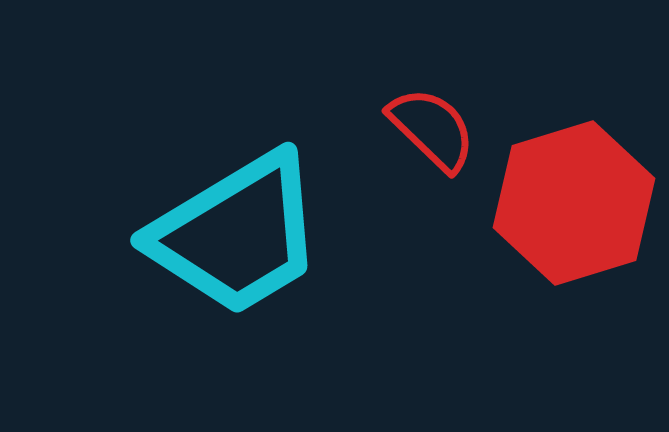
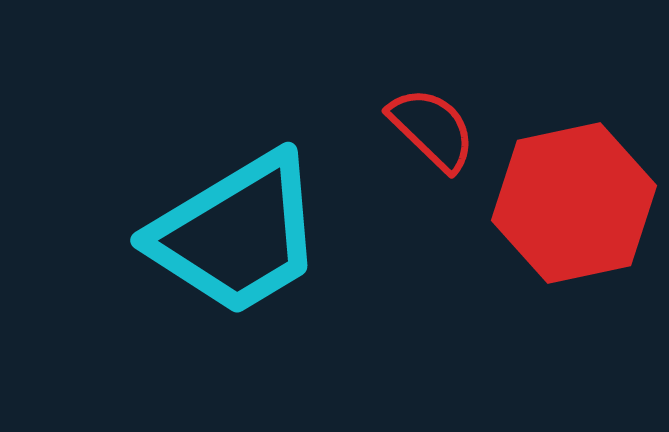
red hexagon: rotated 5 degrees clockwise
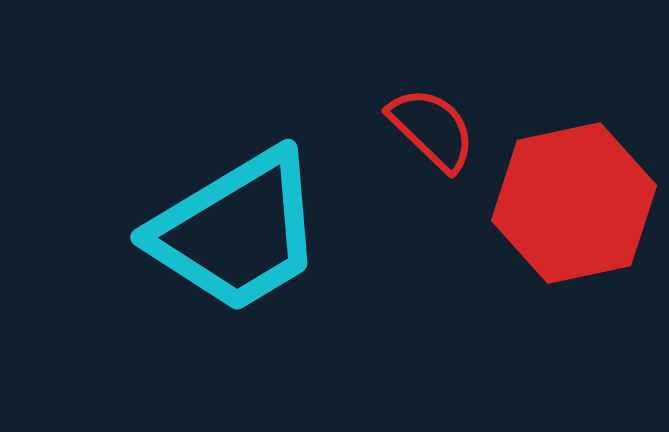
cyan trapezoid: moved 3 px up
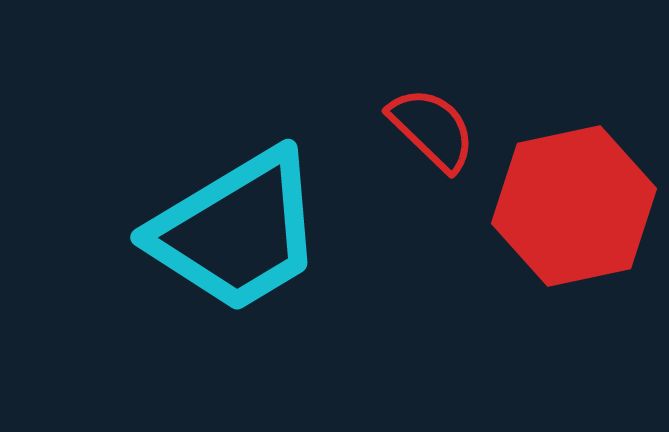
red hexagon: moved 3 px down
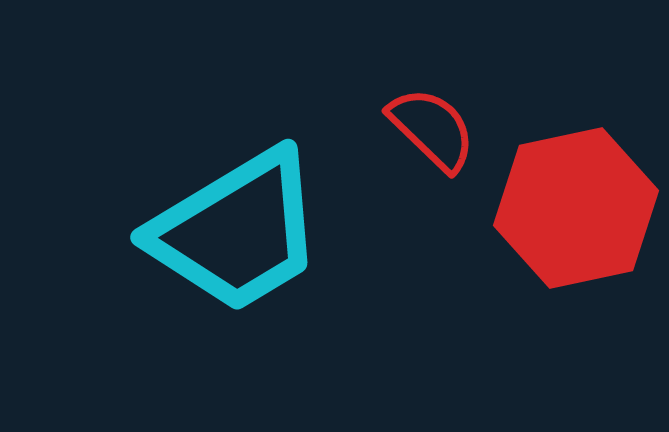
red hexagon: moved 2 px right, 2 px down
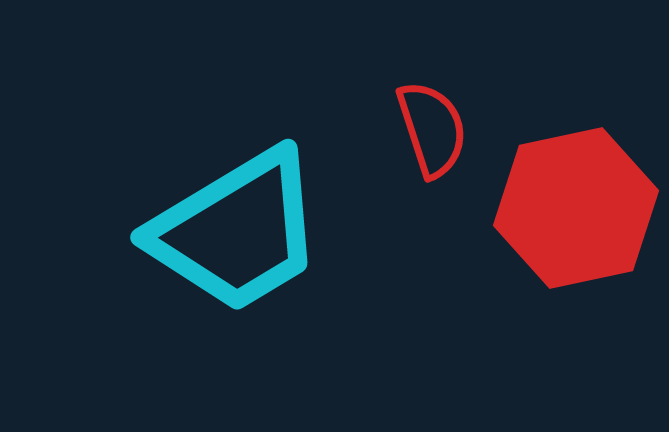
red semicircle: rotated 28 degrees clockwise
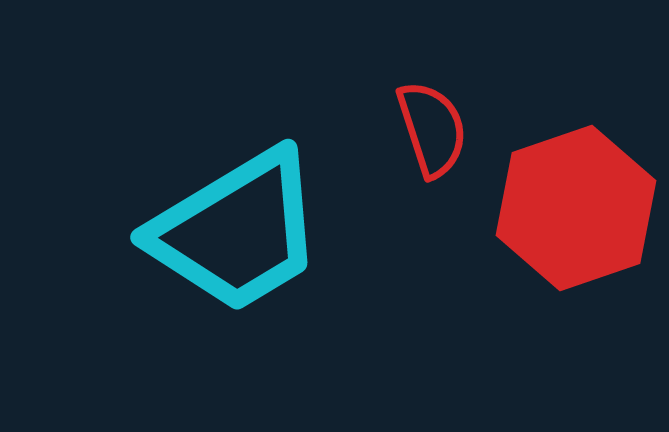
red hexagon: rotated 7 degrees counterclockwise
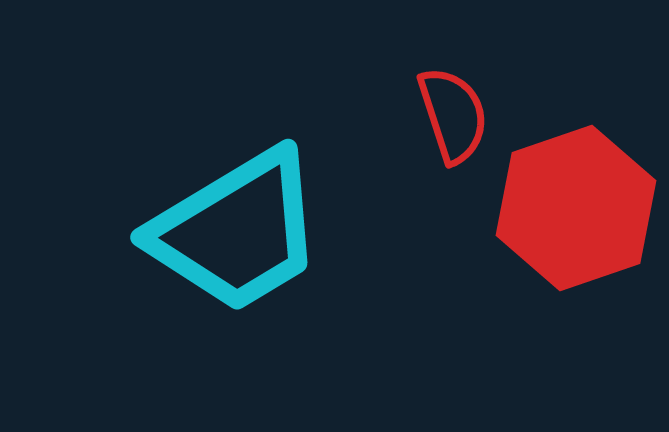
red semicircle: moved 21 px right, 14 px up
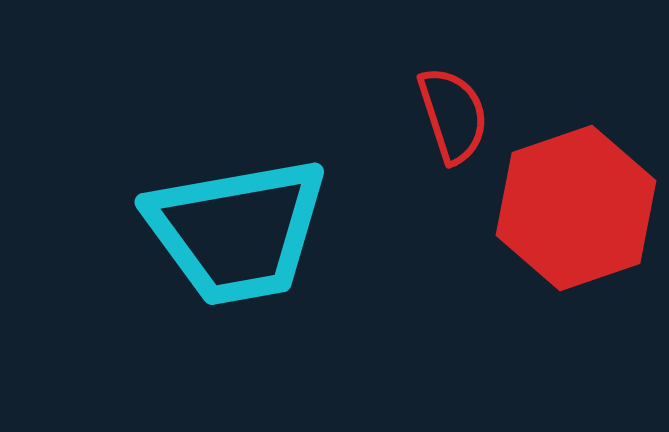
cyan trapezoid: rotated 21 degrees clockwise
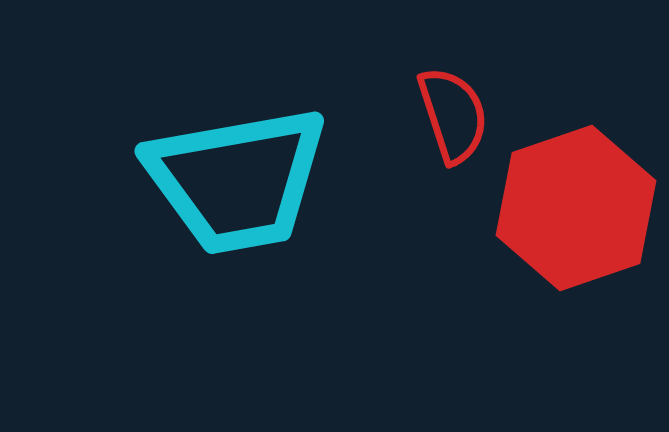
cyan trapezoid: moved 51 px up
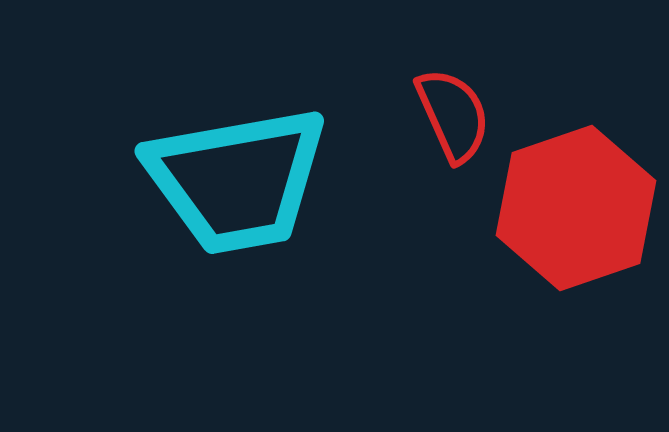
red semicircle: rotated 6 degrees counterclockwise
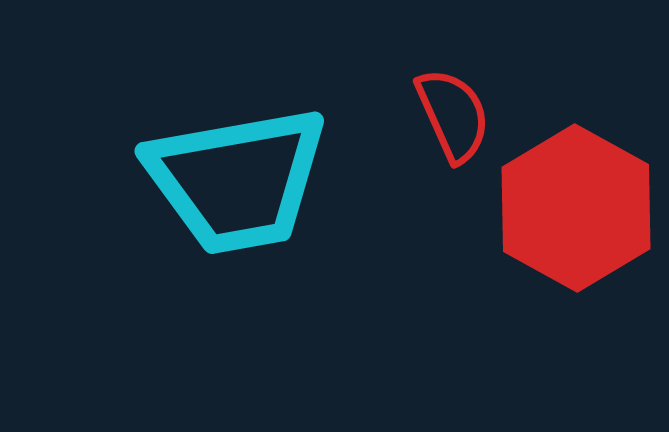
red hexagon: rotated 12 degrees counterclockwise
